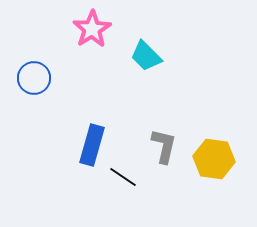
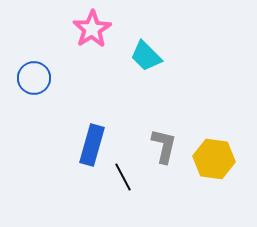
black line: rotated 28 degrees clockwise
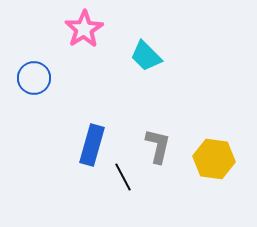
pink star: moved 8 px left
gray L-shape: moved 6 px left
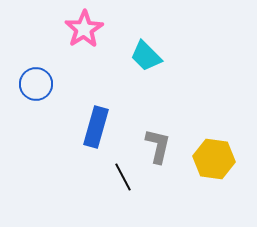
blue circle: moved 2 px right, 6 px down
blue rectangle: moved 4 px right, 18 px up
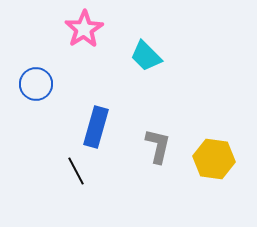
black line: moved 47 px left, 6 px up
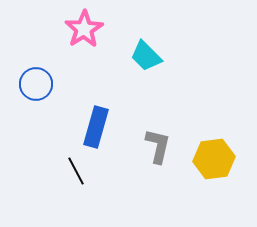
yellow hexagon: rotated 15 degrees counterclockwise
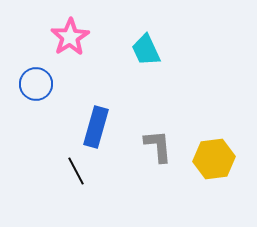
pink star: moved 14 px left, 8 px down
cyan trapezoid: moved 6 px up; rotated 20 degrees clockwise
gray L-shape: rotated 18 degrees counterclockwise
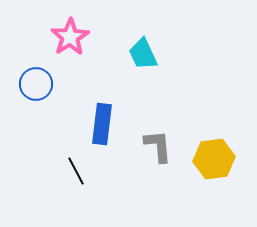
cyan trapezoid: moved 3 px left, 4 px down
blue rectangle: moved 6 px right, 3 px up; rotated 9 degrees counterclockwise
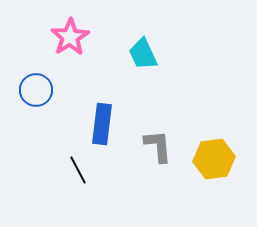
blue circle: moved 6 px down
black line: moved 2 px right, 1 px up
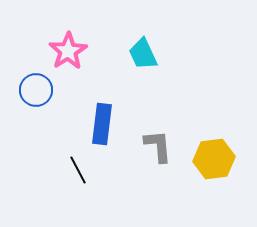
pink star: moved 2 px left, 14 px down
